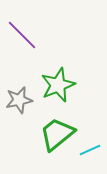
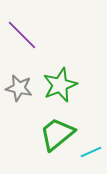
green star: moved 2 px right
gray star: moved 12 px up; rotated 24 degrees clockwise
cyan line: moved 1 px right, 2 px down
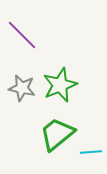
gray star: moved 3 px right
cyan line: rotated 20 degrees clockwise
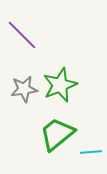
gray star: moved 2 px right, 1 px down; rotated 20 degrees counterclockwise
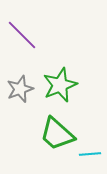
gray star: moved 4 px left; rotated 12 degrees counterclockwise
green trapezoid: rotated 99 degrees counterclockwise
cyan line: moved 1 px left, 2 px down
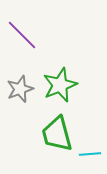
green trapezoid: rotated 33 degrees clockwise
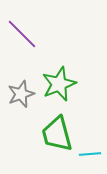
purple line: moved 1 px up
green star: moved 1 px left, 1 px up
gray star: moved 1 px right, 5 px down
